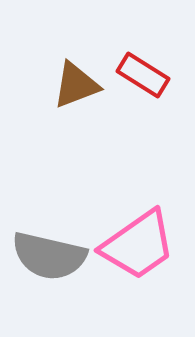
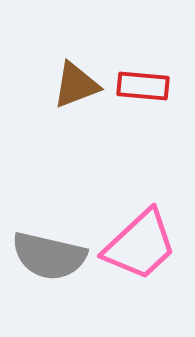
red rectangle: moved 11 px down; rotated 27 degrees counterclockwise
pink trapezoid: moved 2 px right; rotated 8 degrees counterclockwise
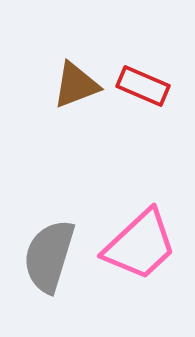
red rectangle: rotated 18 degrees clockwise
gray semicircle: rotated 94 degrees clockwise
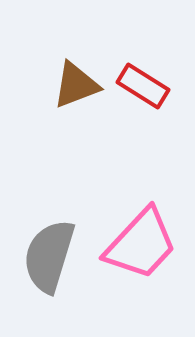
red rectangle: rotated 9 degrees clockwise
pink trapezoid: moved 1 px right, 1 px up; rotated 4 degrees counterclockwise
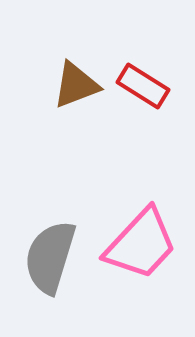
gray semicircle: moved 1 px right, 1 px down
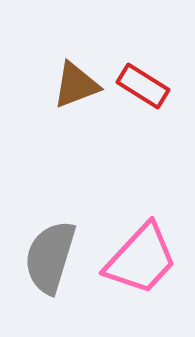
pink trapezoid: moved 15 px down
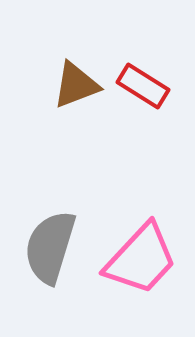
gray semicircle: moved 10 px up
